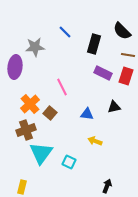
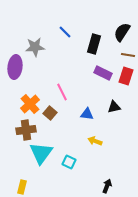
black semicircle: moved 1 px down; rotated 78 degrees clockwise
pink line: moved 5 px down
brown cross: rotated 12 degrees clockwise
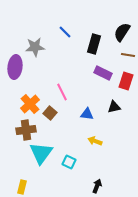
red rectangle: moved 5 px down
black arrow: moved 10 px left
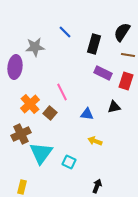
brown cross: moved 5 px left, 4 px down; rotated 18 degrees counterclockwise
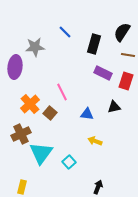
cyan square: rotated 24 degrees clockwise
black arrow: moved 1 px right, 1 px down
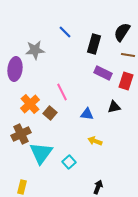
gray star: moved 3 px down
purple ellipse: moved 2 px down
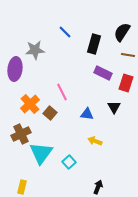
red rectangle: moved 2 px down
black triangle: rotated 48 degrees counterclockwise
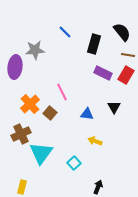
black semicircle: rotated 108 degrees clockwise
purple ellipse: moved 2 px up
red rectangle: moved 8 px up; rotated 12 degrees clockwise
cyan square: moved 5 px right, 1 px down
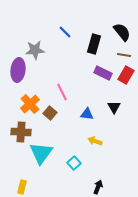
brown line: moved 4 px left
purple ellipse: moved 3 px right, 3 px down
brown cross: moved 2 px up; rotated 30 degrees clockwise
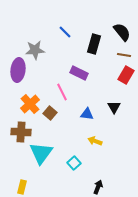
purple rectangle: moved 24 px left
